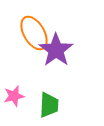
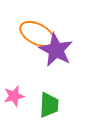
orange ellipse: moved 3 px right, 1 px down; rotated 32 degrees counterclockwise
purple star: rotated 8 degrees counterclockwise
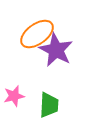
orange ellipse: rotated 64 degrees counterclockwise
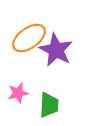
orange ellipse: moved 8 px left, 4 px down
pink star: moved 4 px right, 3 px up
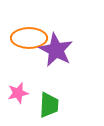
orange ellipse: rotated 36 degrees clockwise
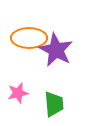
green trapezoid: moved 5 px right, 1 px up; rotated 8 degrees counterclockwise
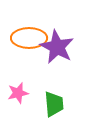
purple star: moved 1 px right, 3 px up
